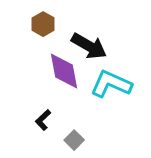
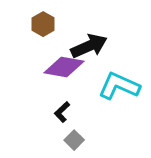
black arrow: rotated 54 degrees counterclockwise
purple diamond: moved 4 px up; rotated 69 degrees counterclockwise
cyan L-shape: moved 8 px right, 2 px down
black L-shape: moved 19 px right, 8 px up
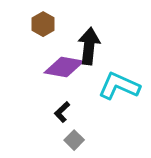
black arrow: rotated 60 degrees counterclockwise
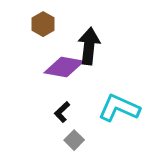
cyan L-shape: moved 22 px down
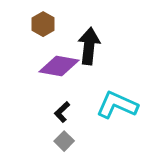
purple diamond: moved 5 px left, 1 px up
cyan L-shape: moved 2 px left, 3 px up
gray square: moved 10 px left, 1 px down
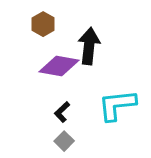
cyan L-shape: rotated 30 degrees counterclockwise
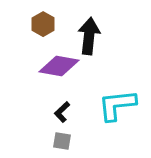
black arrow: moved 10 px up
gray square: moved 2 px left; rotated 36 degrees counterclockwise
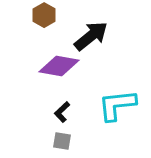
brown hexagon: moved 1 px right, 9 px up
black arrow: moved 2 px right; rotated 45 degrees clockwise
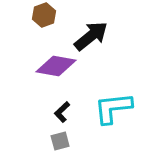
brown hexagon: rotated 10 degrees clockwise
purple diamond: moved 3 px left
cyan L-shape: moved 4 px left, 3 px down
gray square: moved 2 px left; rotated 24 degrees counterclockwise
